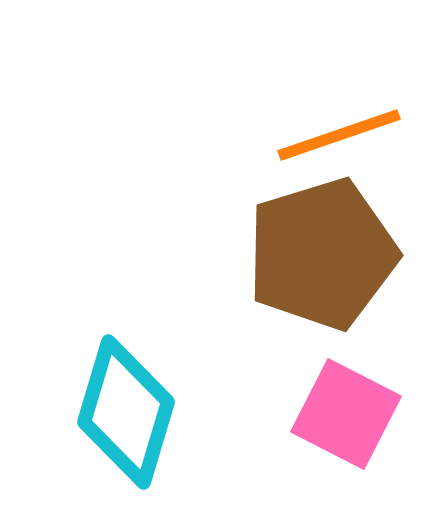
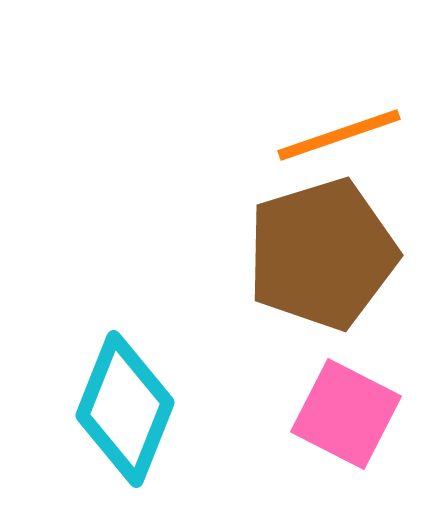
cyan diamond: moved 1 px left, 3 px up; rotated 5 degrees clockwise
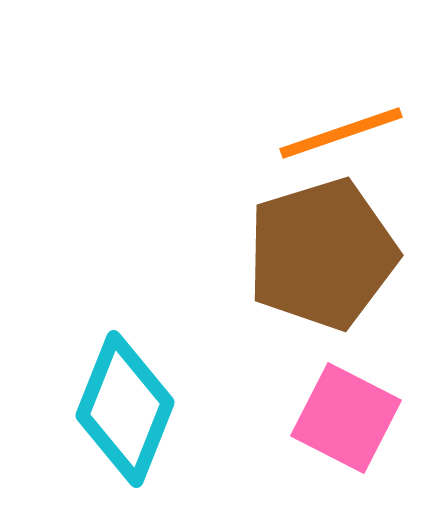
orange line: moved 2 px right, 2 px up
pink square: moved 4 px down
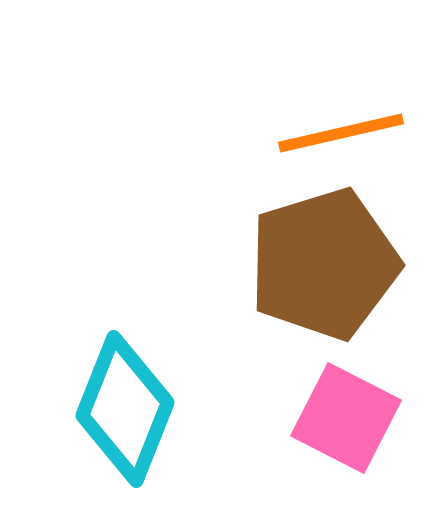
orange line: rotated 6 degrees clockwise
brown pentagon: moved 2 px right, 10 px down
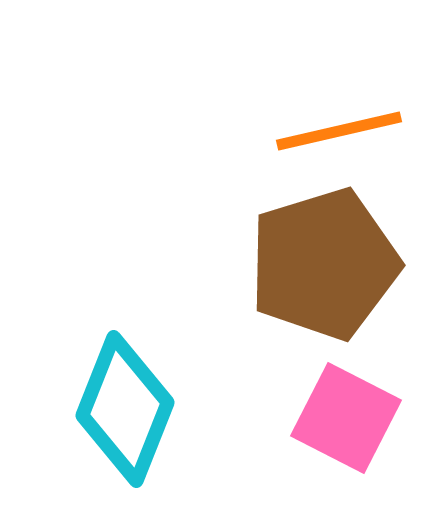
orange line: moved 2 px left, 2 px up
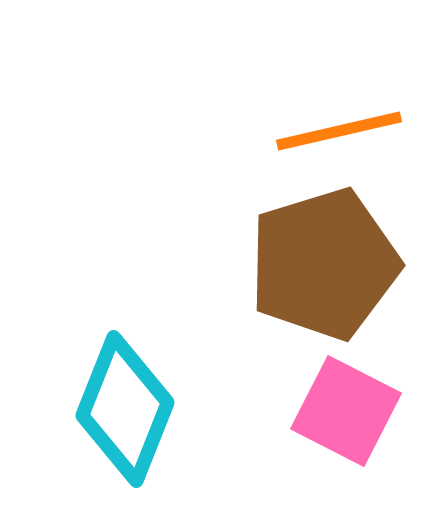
pink square: moved 7 px up
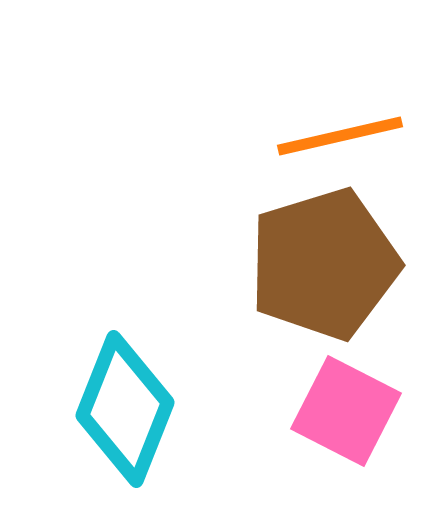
orange line: moved 1 px right, 5 px down
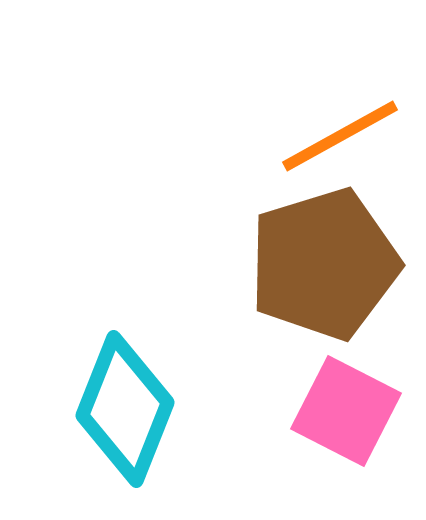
orange line: rotated 16 degrees counterclockwise
